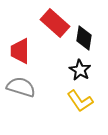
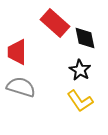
black diamond: moved 1 px right; rotated 20 degrees counterclockwise
red trapezoid: moved 3 px left, 1 px down
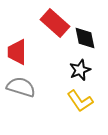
black star: rotated 20 degrees clockwise
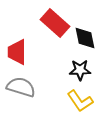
black star: rotated 20 degrees clockwise
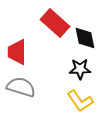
black star: moved 1 px up
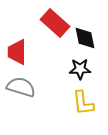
yellow L-shape: moved 3 px right, 2 px down; rotated 28 degrees clockwise
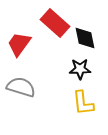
red trapezoid: moved 2 px right, 8 px up; rotated 36 degrees clockwise
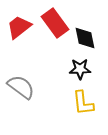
red rectangle: rotated 12 degrees clockwise
red trapezoid: moved 17 px up; rotated 16 degrees clockwise
gray semicircle: rotated 20 degrees clockwise
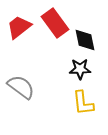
black diamond: moved 2 px down
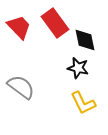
red trapezoid: rotated 84 degrees clockwise
black star: moved 2 px left, 1 px up; rotated 15 degrees clockwise
yellow L-shape: rotated 20 degrees counterclockwise
